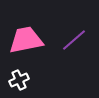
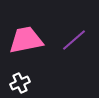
white cross: moved 1 px right, 3 px down
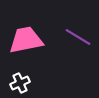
purple line: moved 4 px right, 3 px up; rotated 72 degrees clockwise
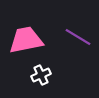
white cross: moved 21 px right, 8 px up
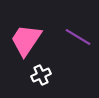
pink trapezoid: rotated 45 degrees counterclockwise
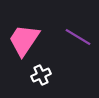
pink trapezoid: moved 2 px left
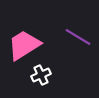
pink trapezoid: moved 5 px down; rotated 24 degrees clockwise
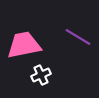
pink trapezoid: rotated 21 degrees clockwise
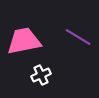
pink trapezoid: moved 4 px up
